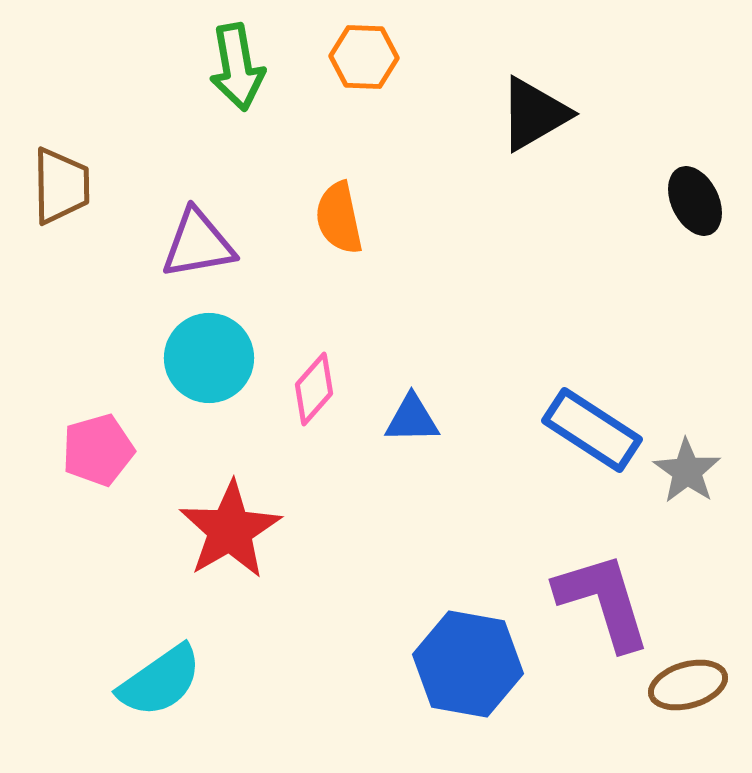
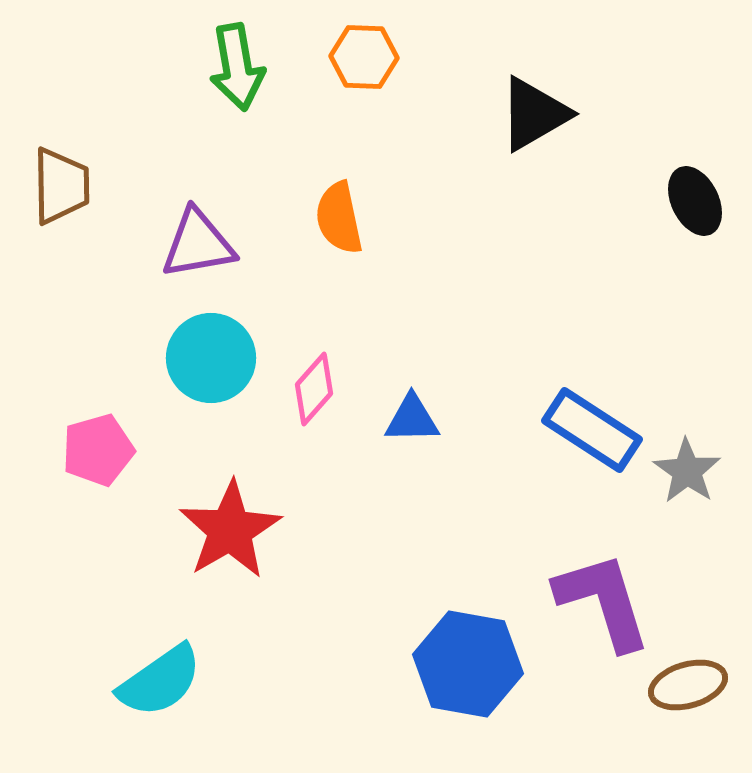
cyan circle: moved 2 px right
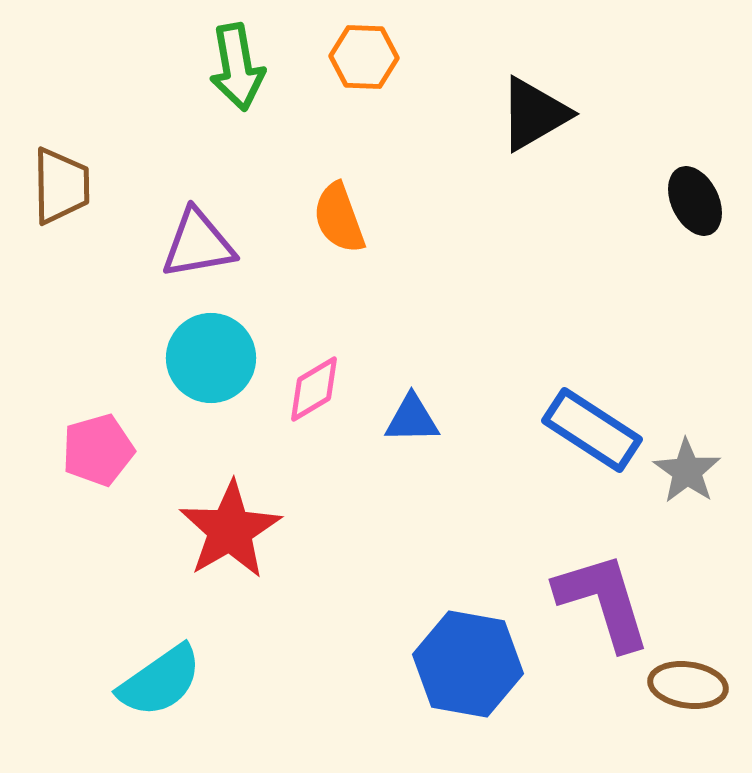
orange semicircle: rotated 8 degrees counterclockwise
pink diamond: rotated 18 degrees clockwise
brown ellipse: rotated 24 degrees clockwise
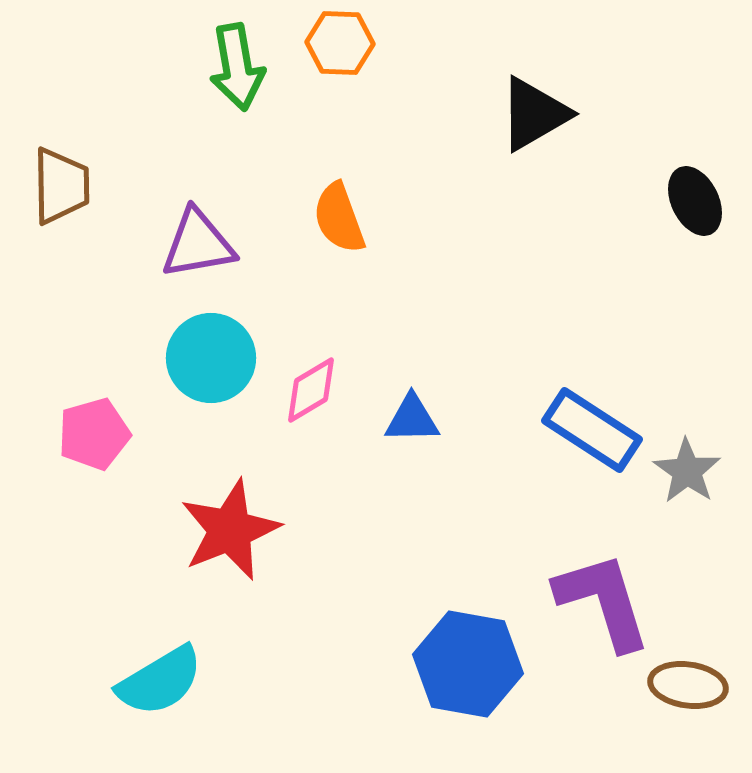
orange hexagon: moved 24 px left, 14 px up
pink diamond: moved 3 px left, 1 px down
pink pentagon: moved 4 px left, 16 px up
red star: rotated 8 degrees clockwise
cyan semicircle: rotated 4 degrees clockwise
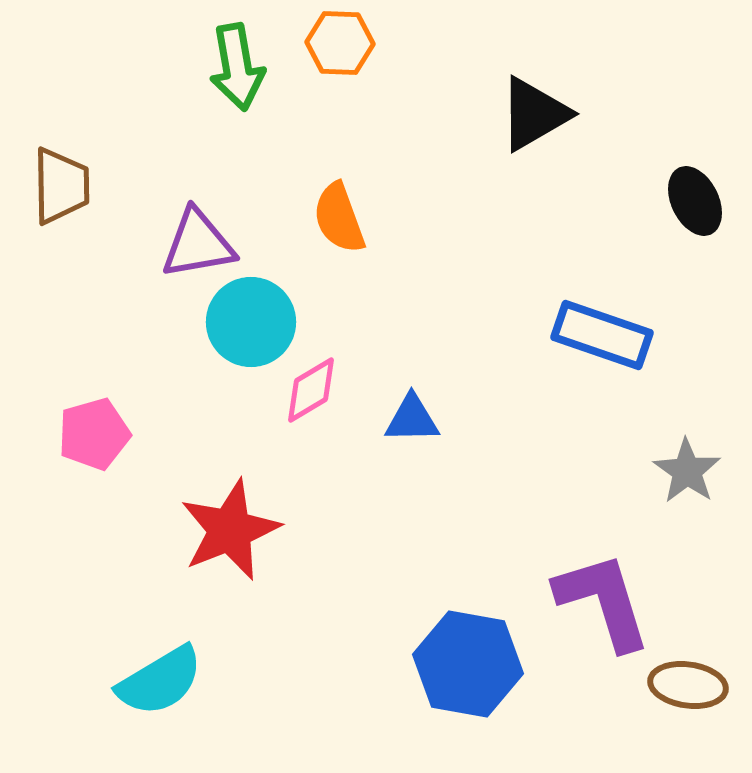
cyan circle: moved 40 px right, 36 px up
blue rectangle: moved 10 px right, 95 px up; rotated 14 degrees counterclockwise
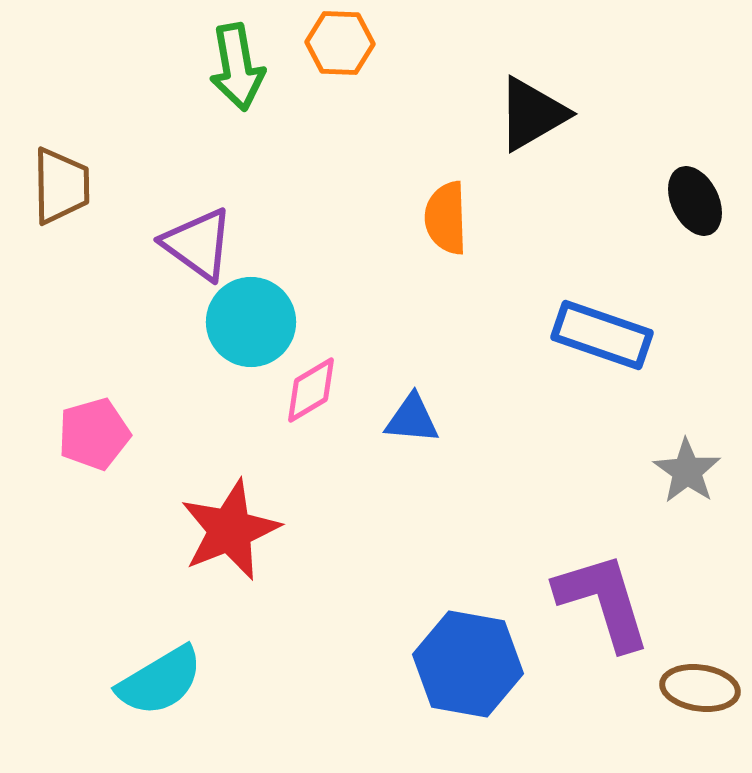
black triangle: moved 2 px left
orange semicircle: moved 107 px right; rotated 18 degrees clockwise
purple triangle: rotated 46 degrees clockwise
blue triangle: rotated 6 degrees clockwise
brown ellipse: moved 12 px right, 3 px down
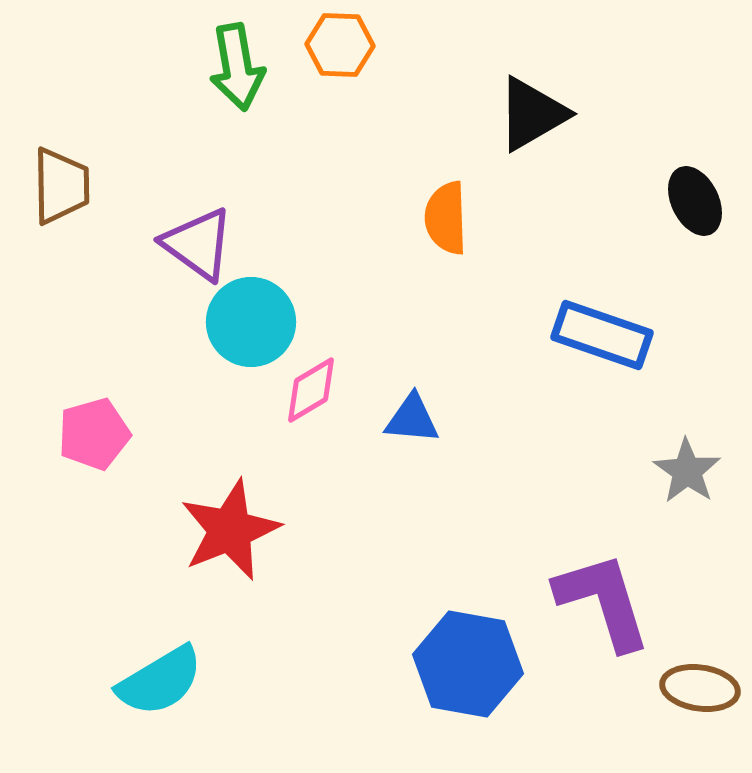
orange hexagon: moved 2 px down
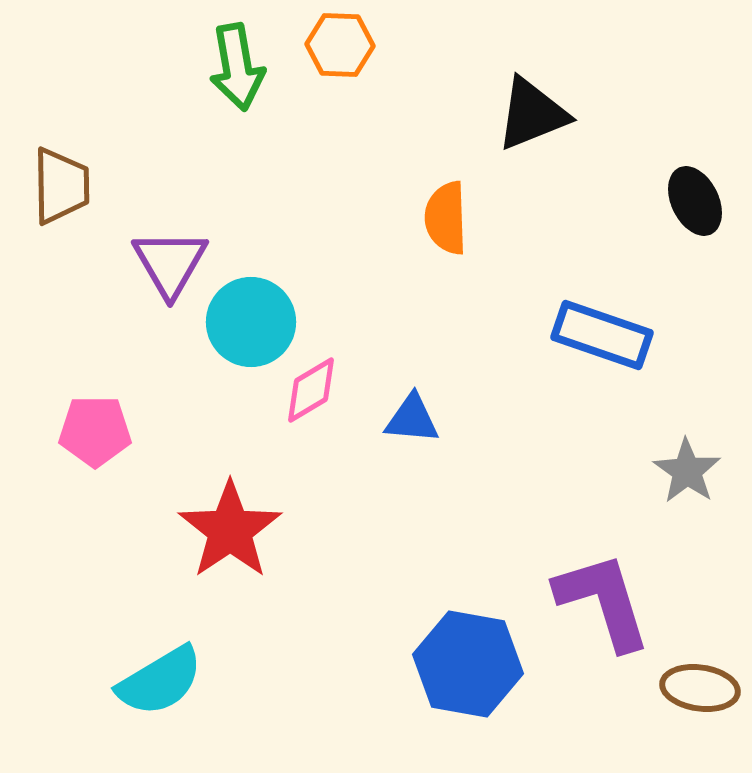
black triangle: rotated 8 degrees clockwise
purple triangle: moved 28 px left, 19 px down; rotated 24 degrees clockwise
pink pentagon: moved 1 px right, 3 px up; rotated 16 degrees clockwise
red star: rotated 12 degrees counterclockwise
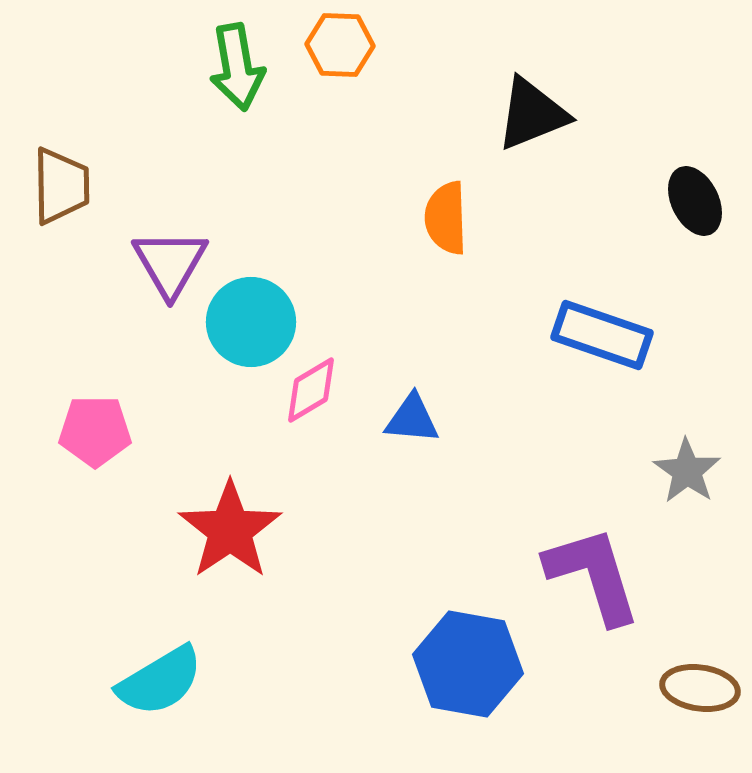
purple L-shape: moved 10 px left, 26 px up
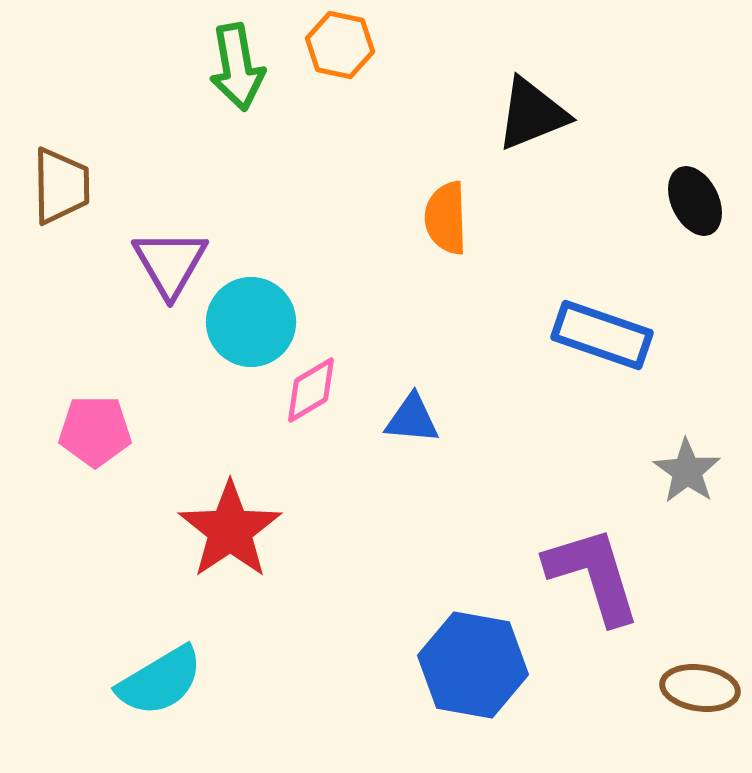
orange hexagon: rotated 10 degrees clockwise
blue hexagon: moved 5 px right, 1 px down
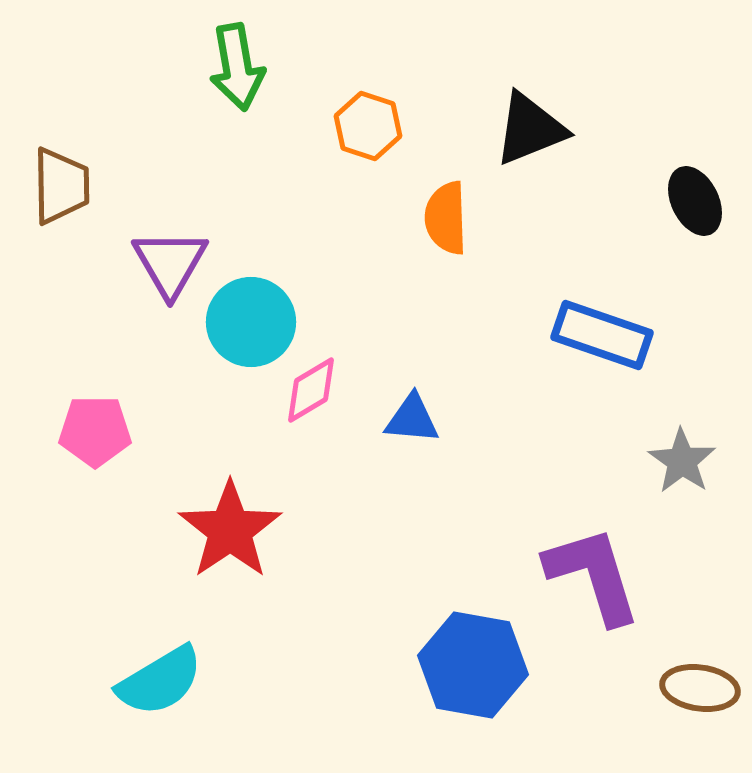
orange hexagon: moved 28 px right, 81 px down; rotated 6 degrees clockwise
black triangle: moved 2 px left, 15 px down
gray star: moved 5 px left, 10 px up
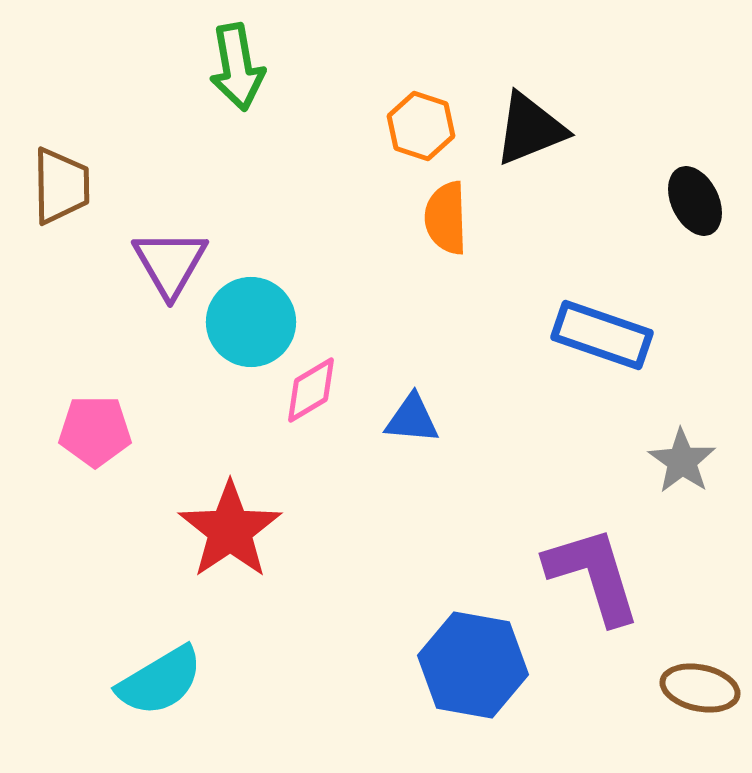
orange hexagon: moved 53 px right
brown ellipse: rotated 4 degrees clockwise
